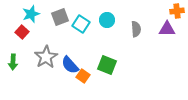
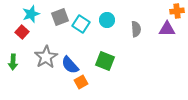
green square: moved 2 px left, 4 px up
orange square: moved 2 px left, 6 px down; rotated 24 degrees clockwise
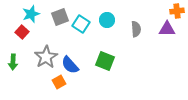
orange square: moved 22 px left
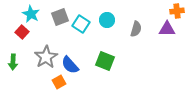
cyan star: rotated 24 degrees counterclockwise
gray semicircle: rotated 21 degrees clockwise
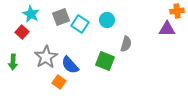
gray square: moved 1 px right
cyan square: moved 1 px left
gray semicircle: moved 10 px left, 15 px down
orange square: rotated 24 degrees counterclockwise
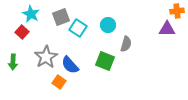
cyan circle: moved 1 px right, 5 px down
cyan square: moved 2 px left, 4 px down
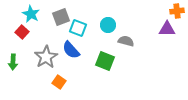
cyan square: rotated 12 degrees counterclockwise
gray semicircle: moved 3 px up; rotated 91 degrees counterclockwise
blue semicircle: moved 1 px right, 15 px up
